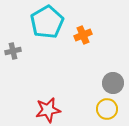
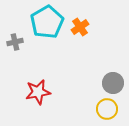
orange cross: moved 3 px left, 8 px up; rotated 12 degrees counterclockwise
gray cross: moved 2 px right, 9 px up
red star: moved 10 px left, 18 px up
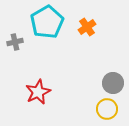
orange cross: moved 7 px right
red star: rotated 15 degrees counterclockwise
